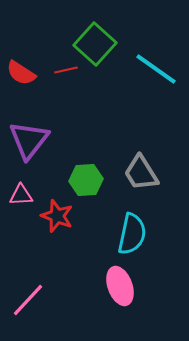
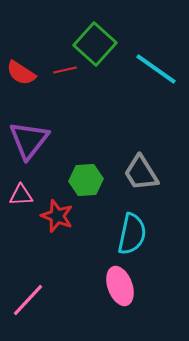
red line: moved 1 px left
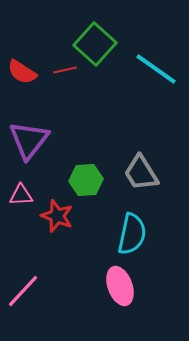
red semicircle: moved 1 px right, 1 px up
pink line: moved 5 px left, 9 px up
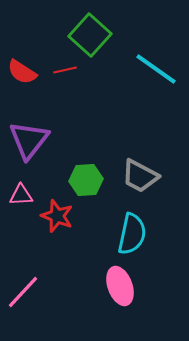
green square: moved 5 px left, 9 px up
gray trapezoid: moved 1 px left, 3 px down; rotated 30 degrees counterclockwise
pink line: moved 1 px down
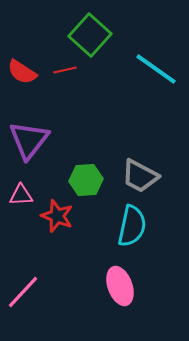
cyan semicircle: moved 8 px up
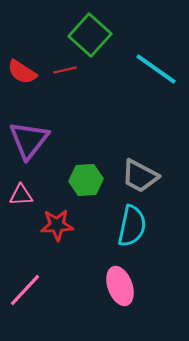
red star: moved 9 px down; rotated 24 degrees counterclockwise
pink line: moved 2 px right, 2 px up
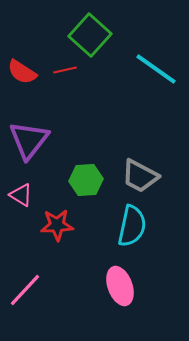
pink triangle: rotated 35 degrees clockwise
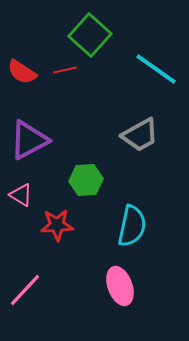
purple triangle: rotated 24 degrees clockwise
gray trapezoid: moved 41 px up; rotated 57 degrees counterclockwise
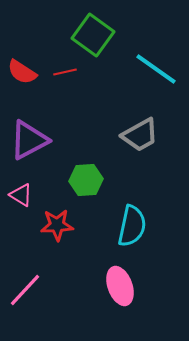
green square: moved 3 px right; rotated 6 degrees counterclockwise
red line: moved 2 px down
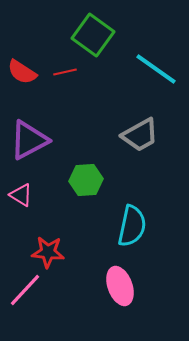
red star: moved 9 px left, 27 px down; rotated 8 degrees clockwise
